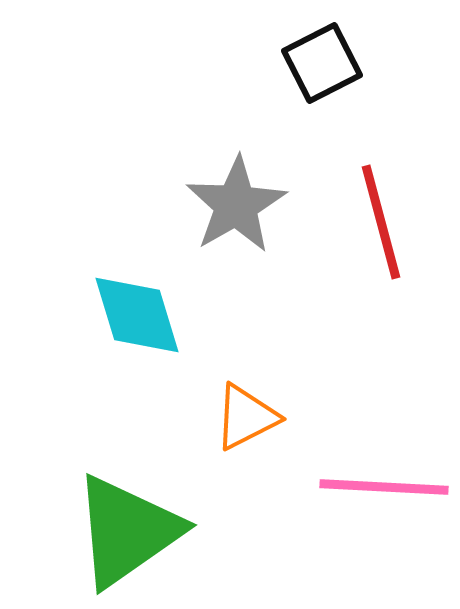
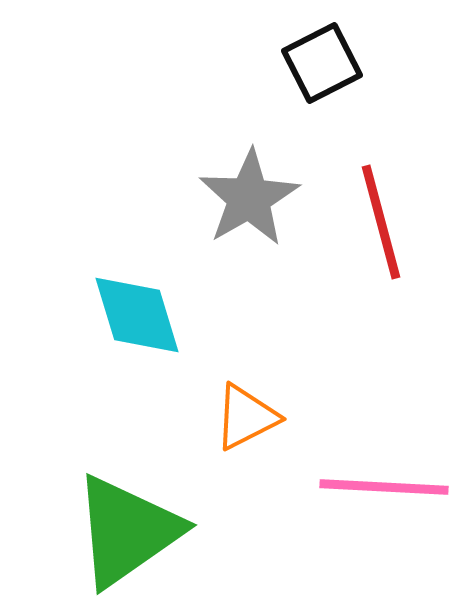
gray star: moved 13 px right, 7 px up
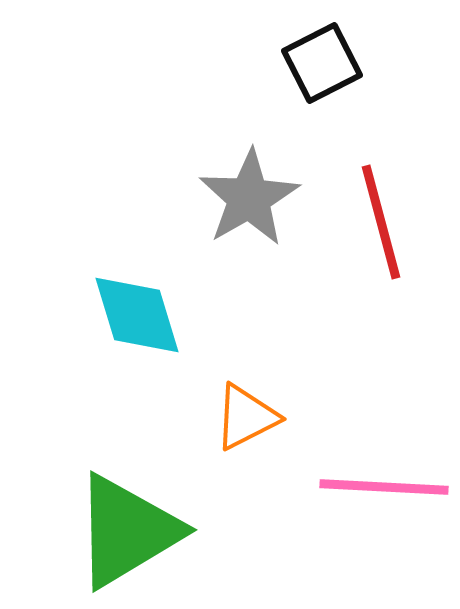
green triangle: rotated 4 degrees clockwise
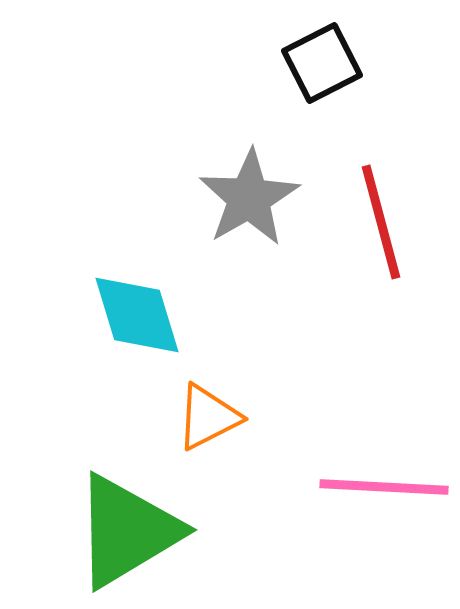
orange triangle: moved 38 px left
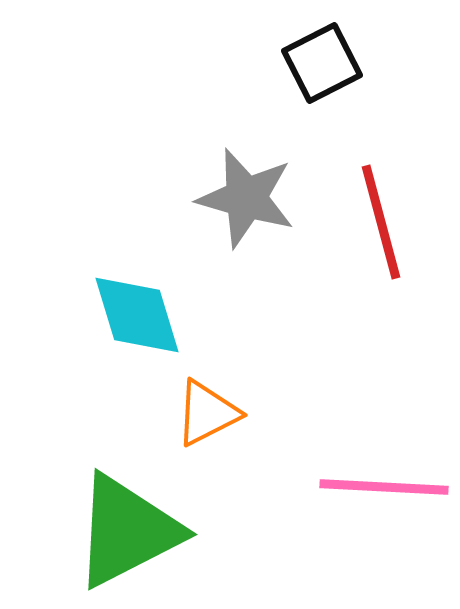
gray star: moved 3 px left; rotated 26 degrees counterclockwise
orange triangle: moved 1 px left, 4 px up
green triangle: rotated 4 degrees clockwise
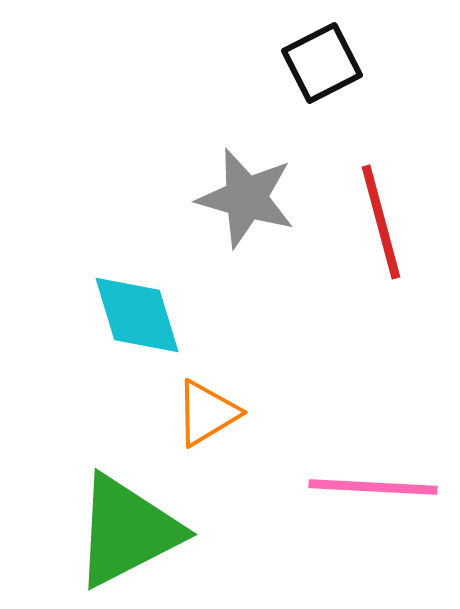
orange triangle: rotated 4 degrees counterclockwise
pink line: moved 11 px left
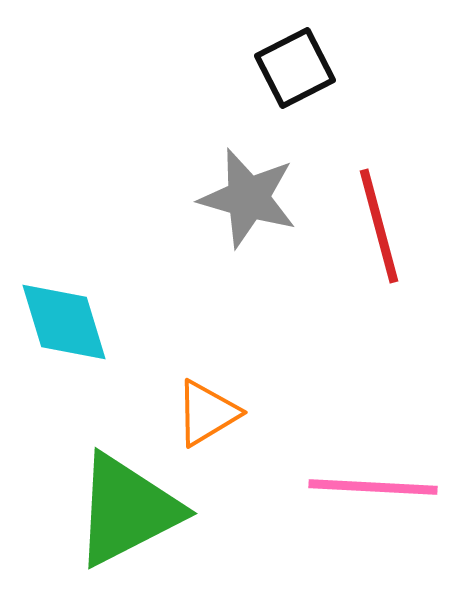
black square: moved 27 px left, 5 px down
gray star: moved 2 px right
red line: moved 2 px left, 4 px down
cyan diamond: moved 73 px left, 7 px down
green triangle: moved 21 px up
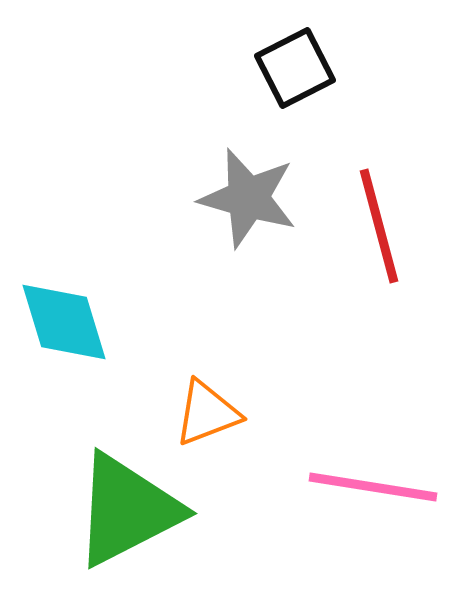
orange triangle: rotated 10 degrees clockwise
pink line: rotated 6 degrees clockwise
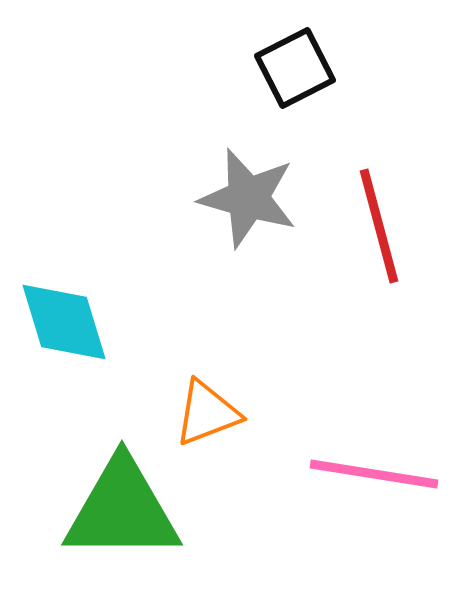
pink line: moved 1 px right, 13 px up
green triangle: moved 5 px left; rotated 27 degrees clockwise
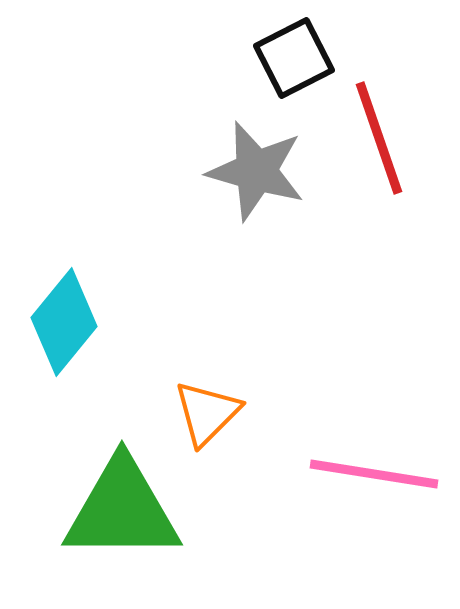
black square: moved 1 px left, 10 px up
gray star: moved 8 px right, 27 px up
red line: moved 88 px up; rotated 4 degrees counterclockwise
cyan diamond: rotated 56 degrees clockwise
orange triangle: rotated 24 degrees counterclockwise
